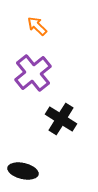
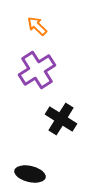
purple cross: moved 4 px right, 3 px up; rotated 6 degrees clockwise
black ellipse: moved 7 px right, 3 px down
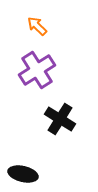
black cross: moved 1 px left
black ellipse: moved 7 px left
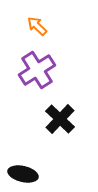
black cross: rotated 12 degrees clockwise
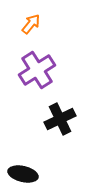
orange arrow: moved 6 px left, 2 px up; rotated 85 degrees clockwise
black cross: rotated 20 degrees clockwise
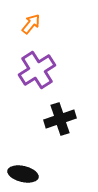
black cross: rotated 8 degrees clockwise
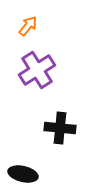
orange arrow: moved 3 px left, 2 px down
black cross: moved 9 px down; rotated 24 degrees clockwise
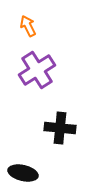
orange arrow: rotated 65 degrees counterclockwise
black ellipse: moved 1 px up
